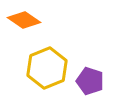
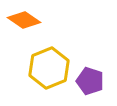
yellow hexagon: moved 2 px right
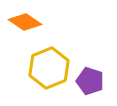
orange diamond: moved 1 px right, 2 px down
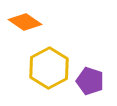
yellow hexagon: rotated 6 degrees counterclockwise
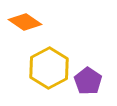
purple pentagon: moved 2 px left; rotated 16 degrees clockwise
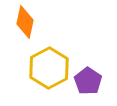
orange diamond: rotated 68 degrees clockwise
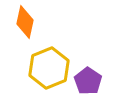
yellow hexagon: rotated 6 degrees clockwise
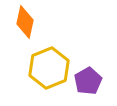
purple pentagon: rotated 8 degrees clockwise
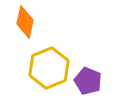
purple pentagon: rotated 20 degrees counterclockwise
